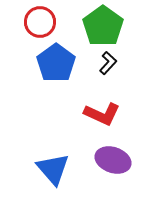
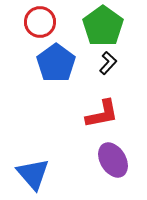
red L-shape: rotated 36 degrees counterclockwise
purple ellipse: rotated 40 degrees clockwise
blue triangle: moved 20 px left, 5 px down
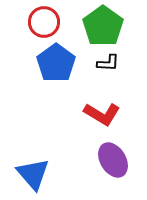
red circle: moved 4 px right
black L-shape: rotated 50 degrees clockwise
red L-shape: rotated 42 degrees clockwise
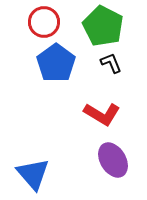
green pentagon: rotated 9 degrees counterclockwise
black L-shape: moved 3 px right; rotated 115 degrees counterclockwise
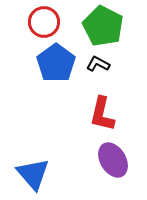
black L-shape: moved 13 px left, 1 px down; rotated 40 degrees counterclockwise
red L-shape: rotated 72 degrees clockwise
